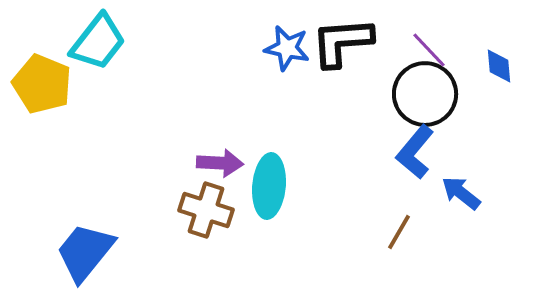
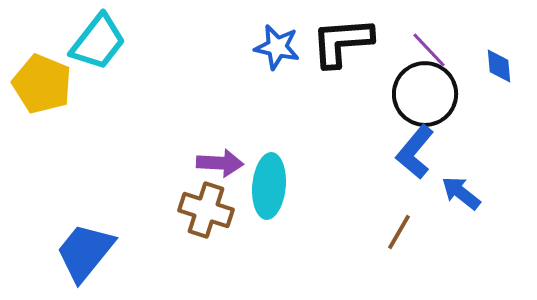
blue star: moved 10 px left, 1 px up
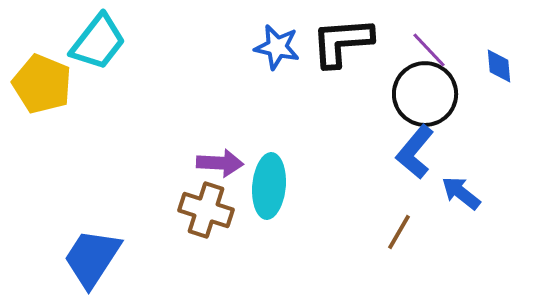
blue trapezoid: moved 7 px right, 6 px down; rotated 6 degrees counterclockwise
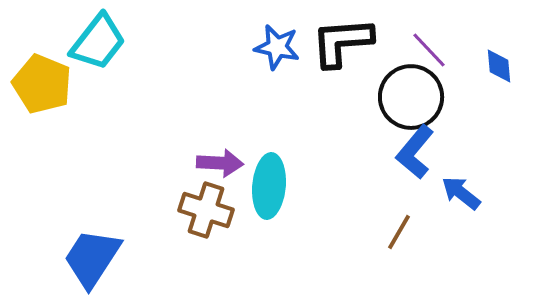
black circle: moved 14 px left, 3 px down
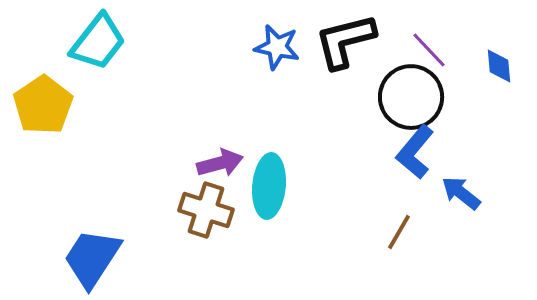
black L-shape: moved 3 px right, 1 px up; rotated 10 degrees counterclockwise
yellow pentagon: moved 1 px right, 21 px down; rotated 16 degrees clockwise
purple arrow: rotated 18 degrees counterclockwise
